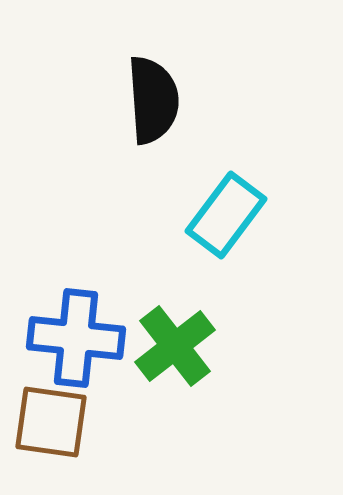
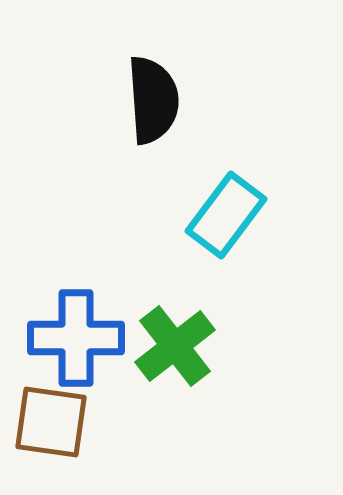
blue cross: rotated 6 degrees counterclockwise
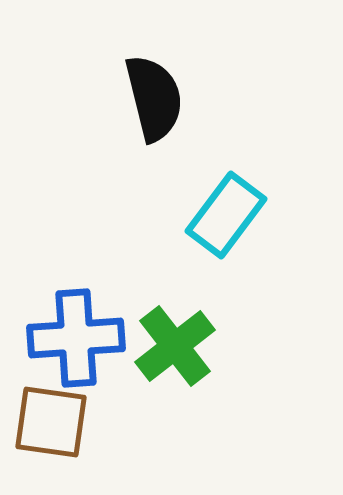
black semicircle: moved 1 px right, 2 px up; rotated 10 degrees counterclockwise
blue cross: rotated 4 degrees counterclockwise
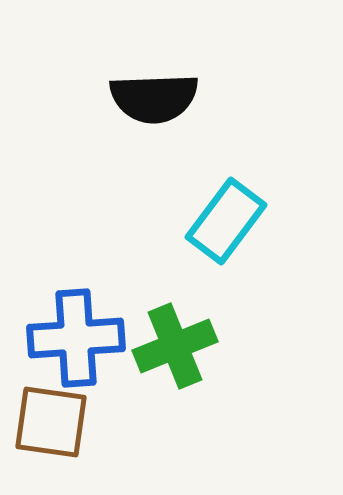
black semicircle: rotated 102 degrees clockwise
cyan rectangle: moved 6 px down
green cross: rotated 16 degrees clockwise
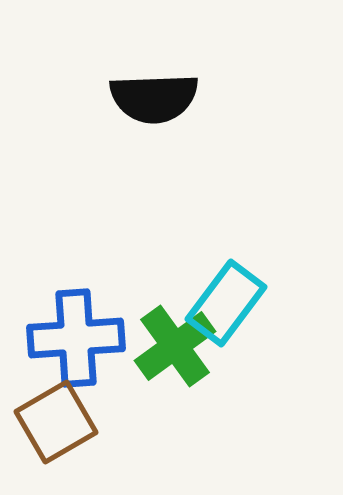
cyan rectangle: moved 82 px down
green cross: rotated 14 degrees counterclockwise
brown square: moved 5 px right; rotated 38 degrees counterclockwise
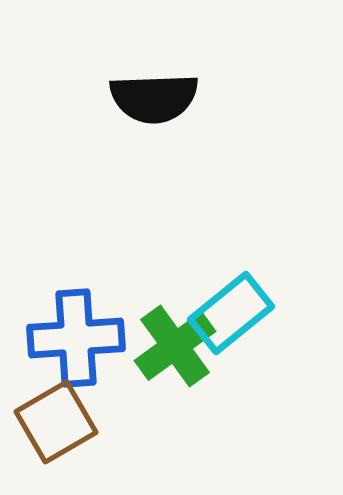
cyan rectangle: moved 5 px right, 10 px down; rotated 14 degrees clockwise
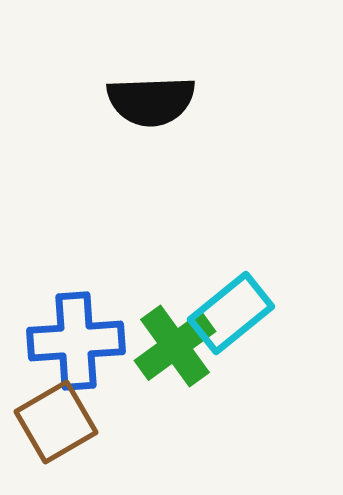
black semicircle: moved 3 px left, 3 px down
blue cross: moved 3 px down
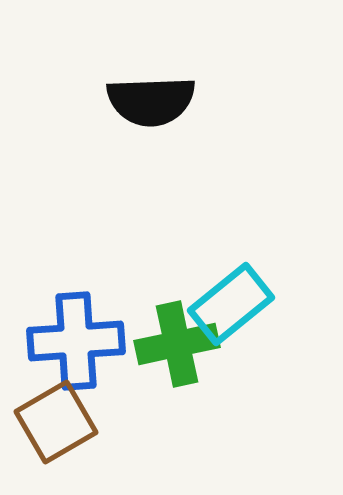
cyan rectangle: moved 9 px up
green cross: moved 2 px right, 2 px up; rotated 24 degrees clockwise
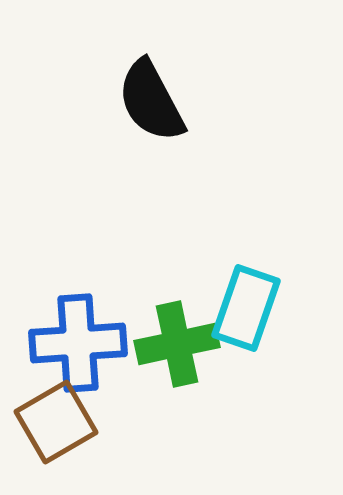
black semicircle: rotated 64 degrees clockwise
cyan rectangle: moved 15 px right, 4 px down; rotated 32 degrees counterclockwise
blue cross: moved 2 px right, 2 px down
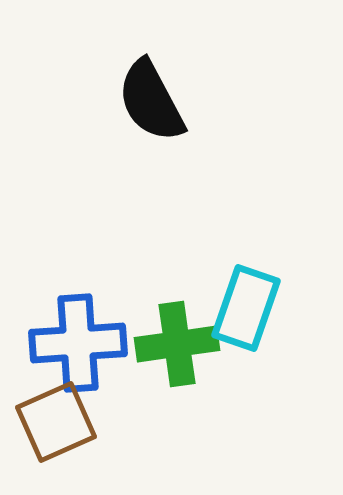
green cross: rotated 4 degrees clockwise
brown square: rotated 6 degrees clockwise
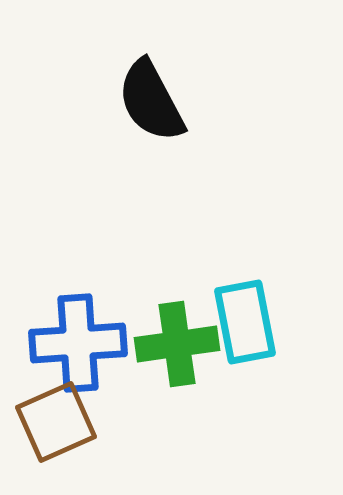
cyan rectangle: moved 1 px left, 14 px down; rotated 30 degrees counterclockwise
